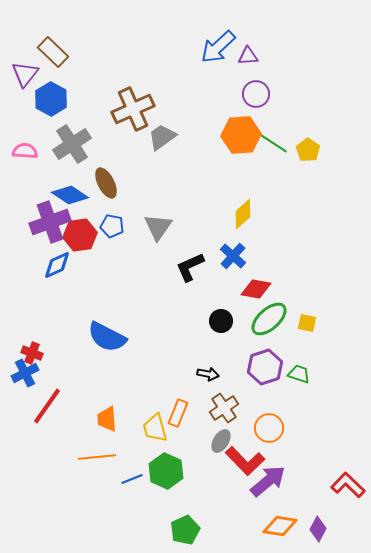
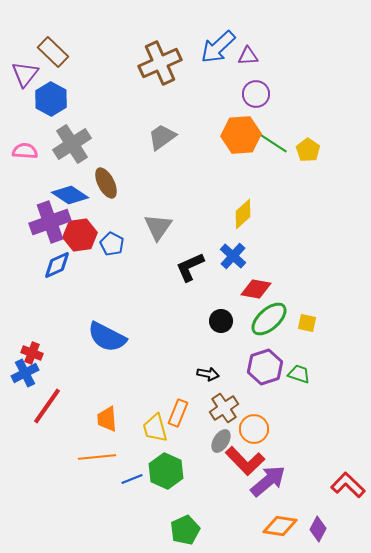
brown cross at (133, 109): moved 27 px right, 46 px up
blue pentagon at (112, 226): moved 18 px down; rotated 15 degrees clockwise
orange circle at (269, 428): moved 15 px left, 1 px down
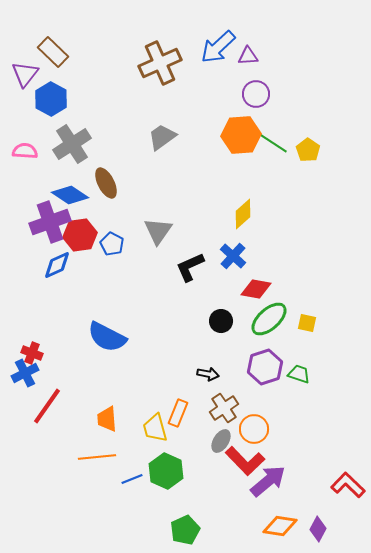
gray triangle at (158, 227): moved 4 px down
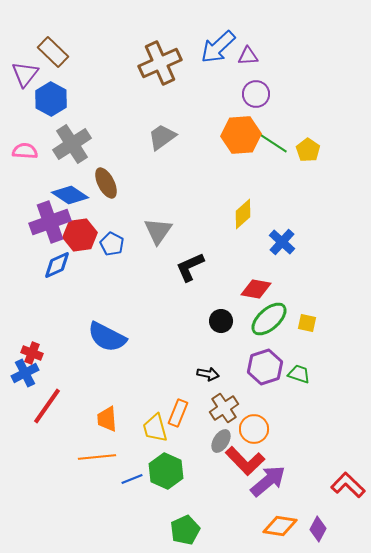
blue cross at (233, 256): moved 49 px right, 14 px up
